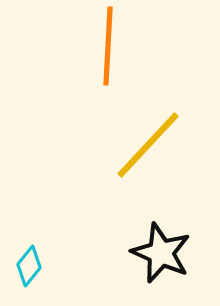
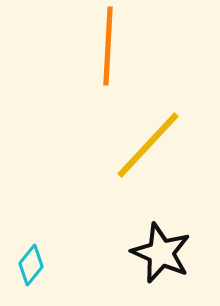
cyan diamond: moved 2 px right, 1 px up
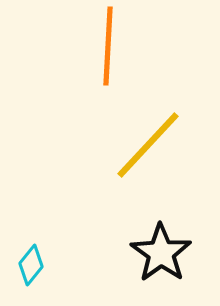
black star: rotated 12 degrees clockwise
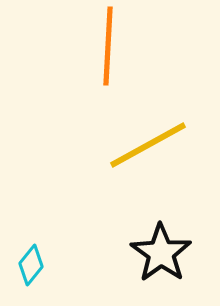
yellow line: rotated 18 degrees clockwise
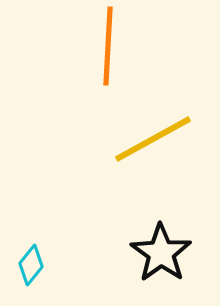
yellow line: moved 5 px right, 6 px up
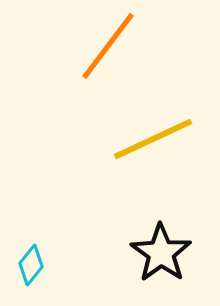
orange line: rotated 34 degrees clockwise
yellow line: rotated 4 degrees clockwise
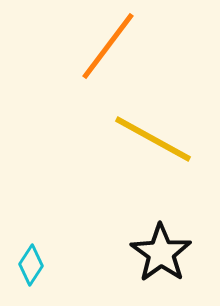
yellow line: rotated 54 degrees clockwise
cyan diamond: rotated 6 degrees counterclockwise
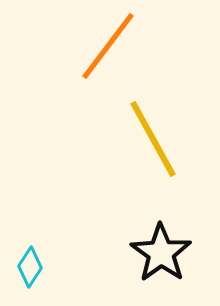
yellow line: rotated 32 degrees clockwise
cyan diamond: moved 1 px left, 2 px down
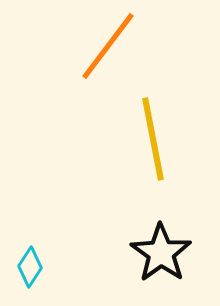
yellow line: rotated 18 degrees clockwise
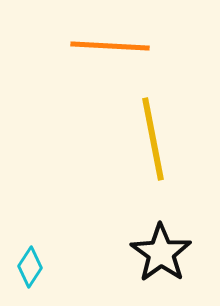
orange line: moved 2 px right; rotated 56 degrees clockwise
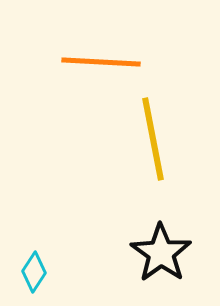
orange line: moved 9 px left, 16 px down
cyan diamond: moved 4 px right, 5 px down
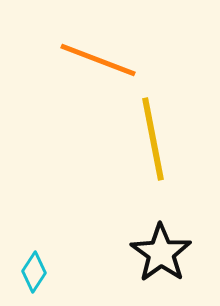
orange line: moved 3 px left, 2 px up; rotated 18 degrees clockwise
